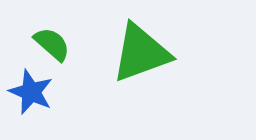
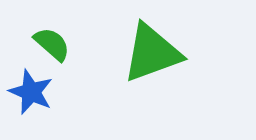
green triangle: moved 11 px right
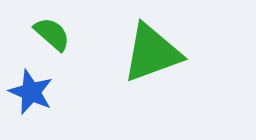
green semicircle: moved 10 px up
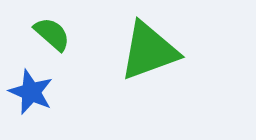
green triangle: moved 3 px left, 2 px up
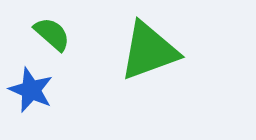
blue star: moved 2 px up
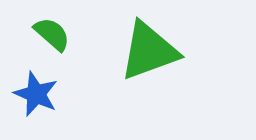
blue star: moved 5 px right, 4 px down
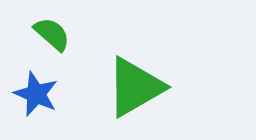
green triangle: moved 14 px left, 36 px down; rotated 10 degrees counterclockwise
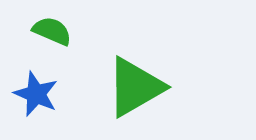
green semicircle: moved 3 px up; rotated 18 degrees counterclockwise
